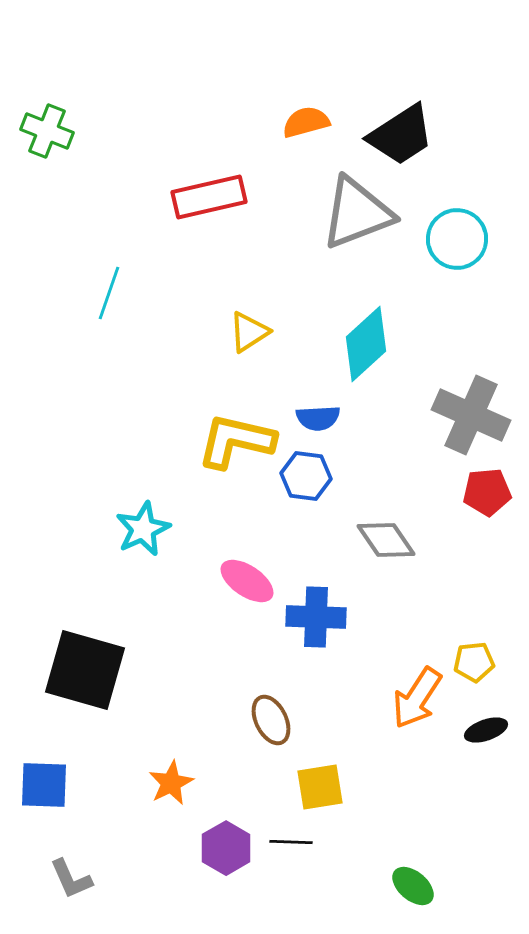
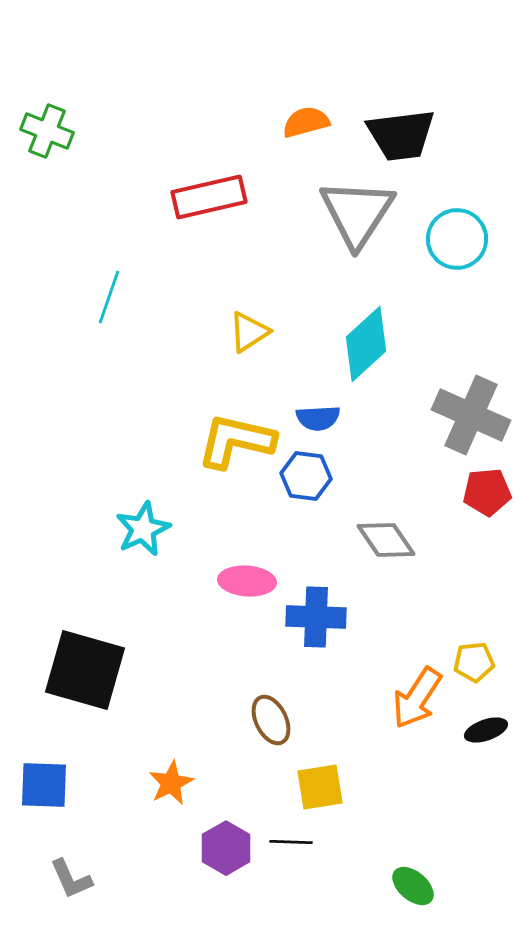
black trapezoid: rotated 26 degrees clockwise
gray triangle: rotated 36 degrees counterclockwise
cyan line: moved 4 px down
pink ellipse: rotated 30 degrees counterclockwise
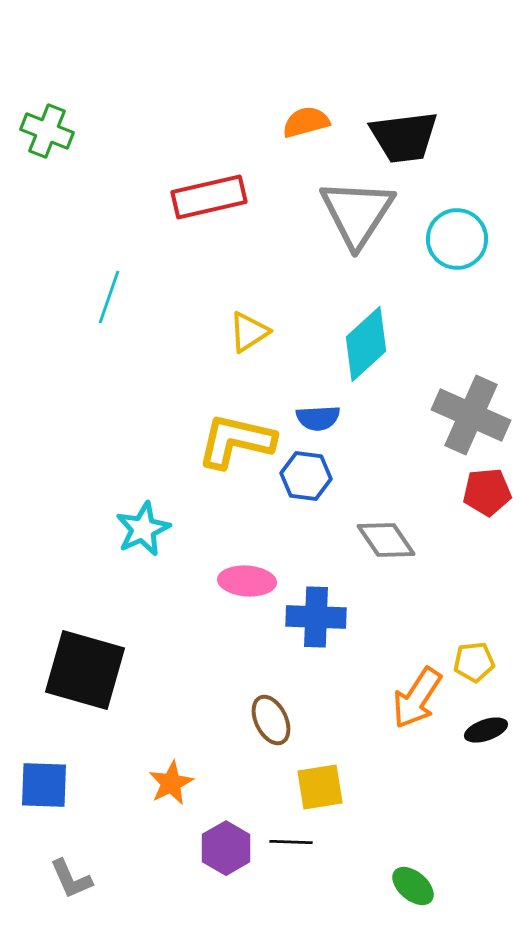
black trapezoid: moved 3 px right, 2 px down
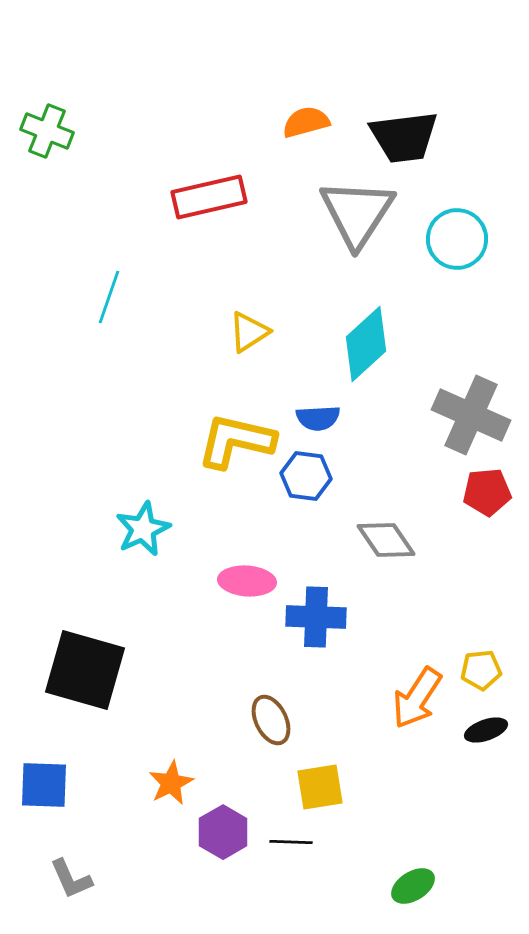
yellow pentagon: moved 7 px right, 8 px down
purple hexagon: moved 3 px left, 16 px up
green ellipse: rotated 72 degrees counterclockwise
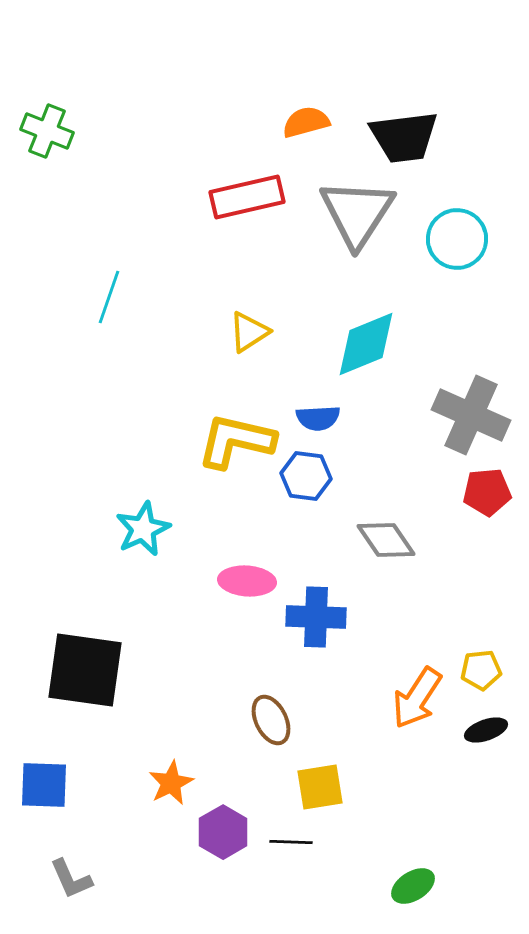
red rectangle: moved 38 px right
cyan diamond: rotated 20 degrees clockwise
black square: rotated 8 degrees counterclockwise
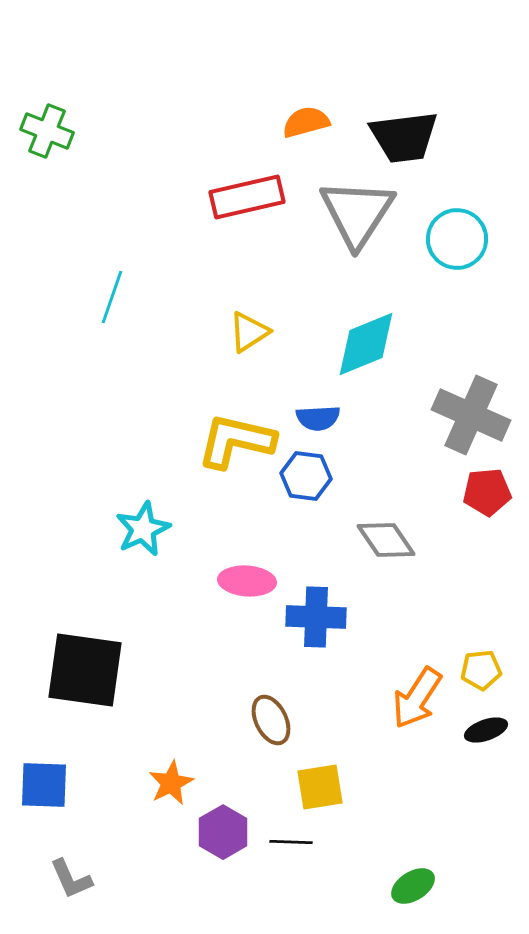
cyan line: moved 3 px right
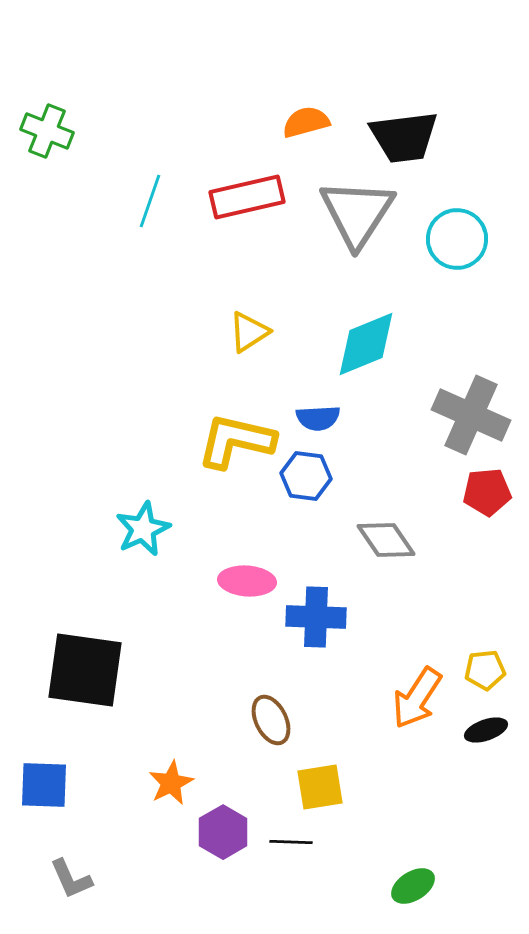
cyan line: moved 38 px right, 96 px up
yellow pentagon: moved 4 px right
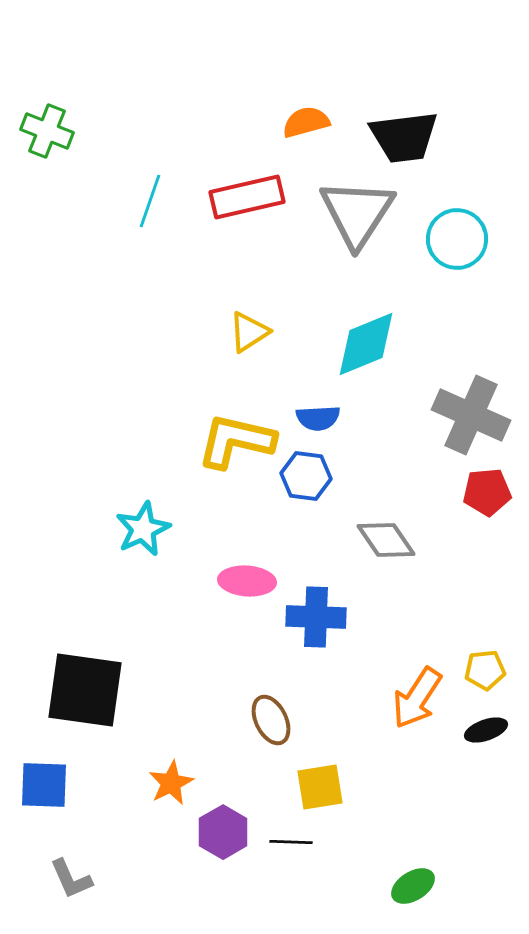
black square: moved 20 px down
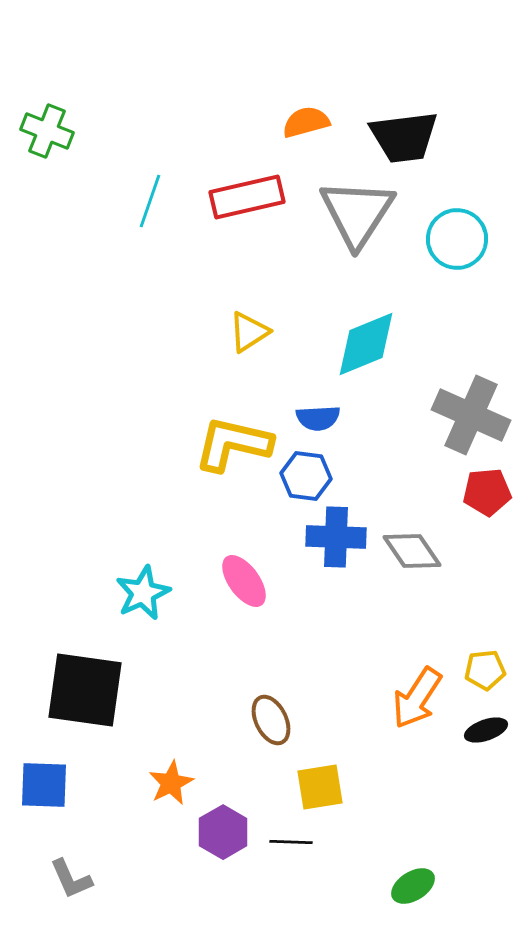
yellow L-shape: moved 3 px left, 3 px down
cyan star: moved 64 px down
gray diamond: moved 26 px right, 11 px down
pink ellipse: moved 3 px left; rotated 50 degrees clockwise
blue cross: moved 20 px right, 80 px up
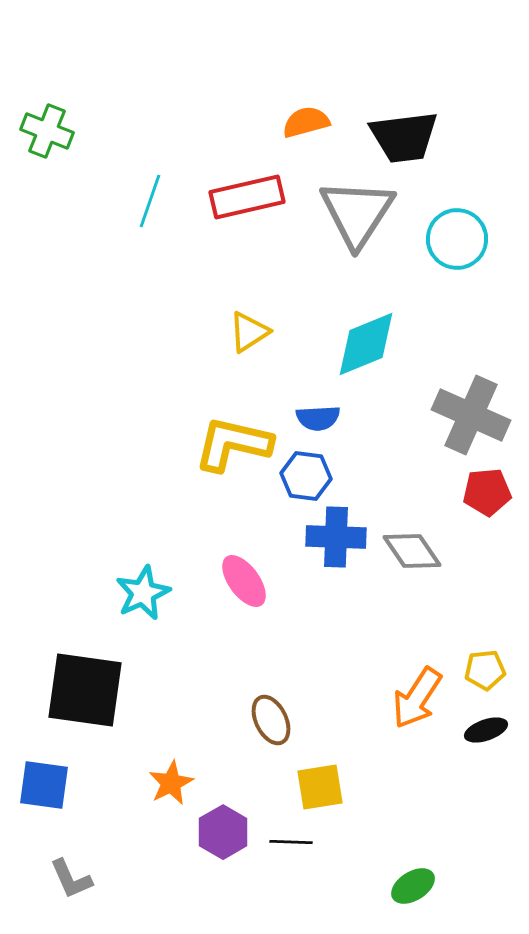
blue square: rotated 6 degrees clockwise
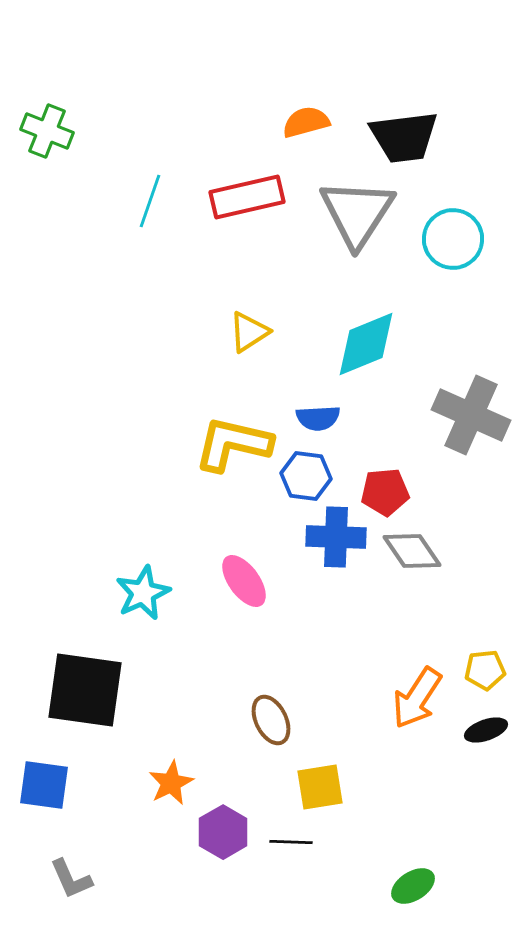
cyan circle: moved 4 px left
red pentagon: moved 102 px left
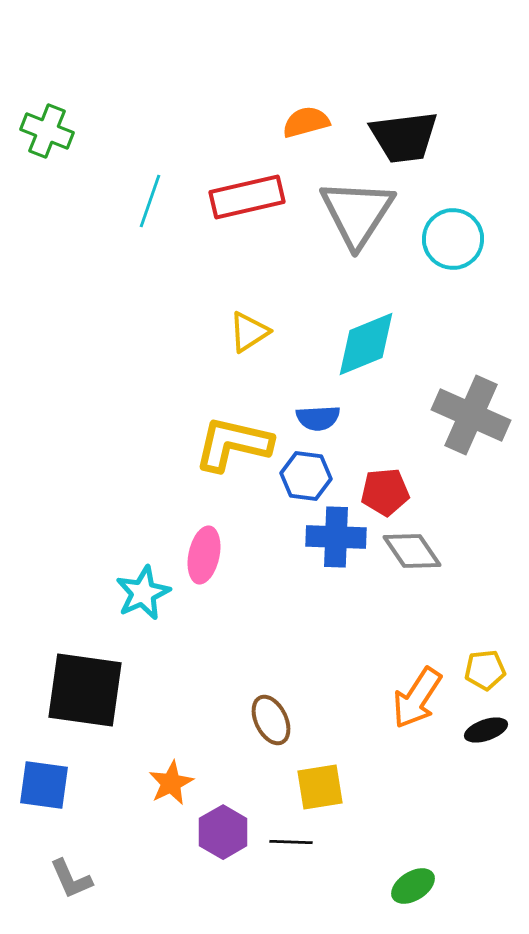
pink ellipse: moved 40 px left, 26 px up; rotated 48 degrees clockwise
